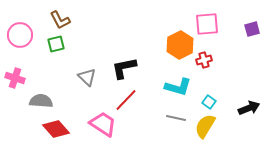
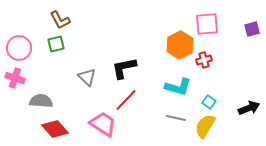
pink circle: moved 1 px left, 13 px down
red diamond: moved 1 px left
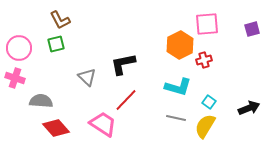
black L-shape: moved 1 px left, 4 px up
red diamond: moved 1 px right, 1 px up
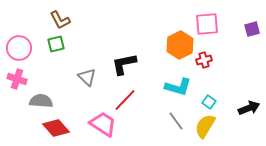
black L-shape: moved 1 px right
pink cross: moved 2 px right, 1 px down
red line: moved 1 px left
gray line: moved 3 px down; rotated 42 degrees clockwise
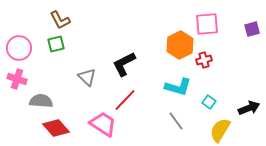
black L-shape: rotated 16 degrees counterclockwise
yellow semicircle: moved 15 px right, 4 px down
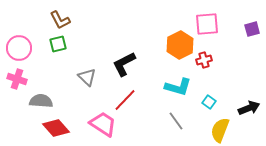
green square: moved 2 px right
yellow semicircle: rotated 10 degrees counterclockwise
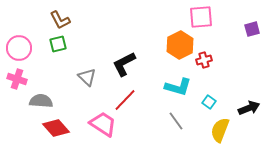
pink square: moved 6 px left, 7 px up
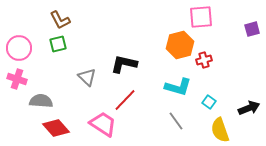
orange hexagon: rotated 12 degrees clockwise
black L-shape: rotated 40 degrees clockwise
yellow semicircle: rotated 40 degrees counterclockwise
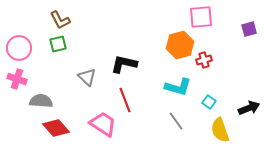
purple square: moved 3 px left
red line: rotated 65 degrees counterclockwise
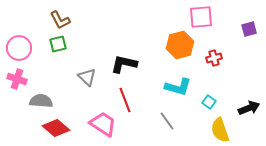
red cross: moved 10 px right, 2 px up
gray line: moved 9 px left
red diamond: rotated 8 degrees counterclockwise
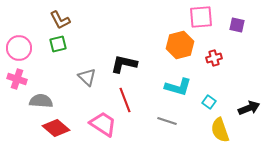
purple square: moved 12 px left, 4 px up; rotated 28 degrees clockwise
gray line: rotated 36 degrees counterclockwise
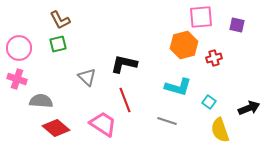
orange hexagon: moved 4 px right
